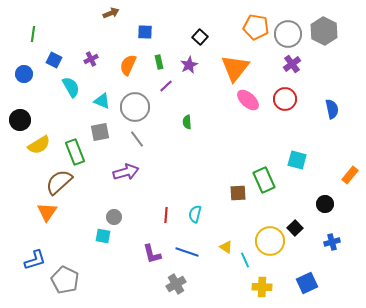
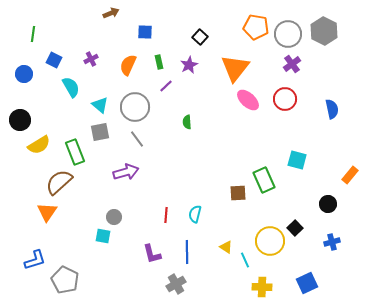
cyan triangle at (102, 101): moved 2 px left, 4 px down; rotated 18 degrees clockwise
black circle at (325, 204): moved 3 px right
blue line at (187, 252): rotated 70 degrees clockwise
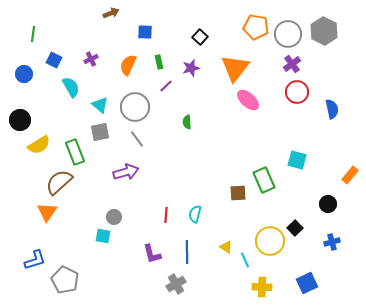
purple star at (189, 65): moved 2 px right, 3 px down; rotated 12 degrees clockwise
red circle at (285, 99): moved 12 px right, 7 px up
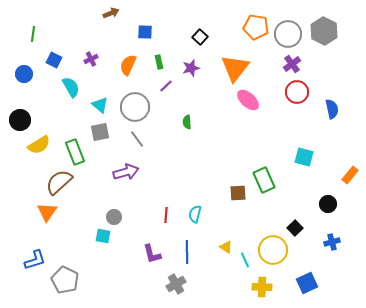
cyan square at (297, 160): moved 7 px right, 3 px up
yellow circle at (270, 241): moved 3 px right, 9 px down
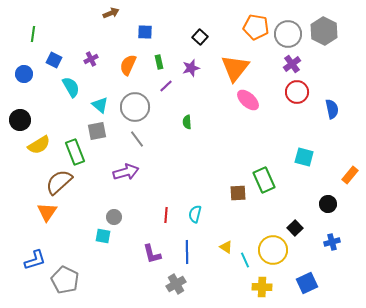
gray square at (100, 132): moved 3 px left, 1 px up
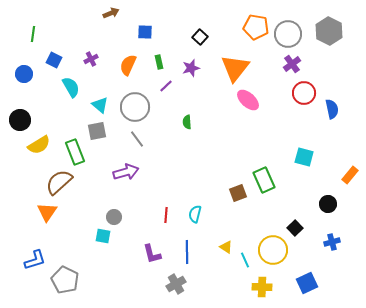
gray hexagon at (324, 31): moved 5 px right
red circle at (297, 92): moved 7 px right, 1 px down
brown square at (238, 193): rotated 18 degrees counterclockwise
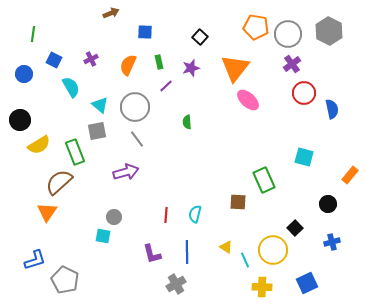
brown square at (238, 193): moved 9 px down; rotated 24 degrees clockwise
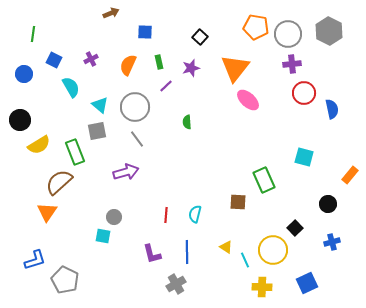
purple cross at (292, 64): rotated 30 degrees clockwise
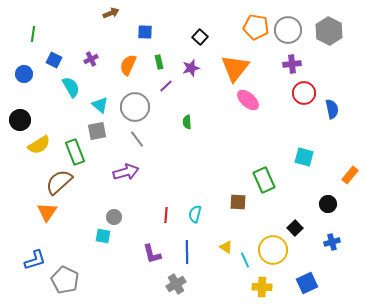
gray circle at (288, 34): moved 4 px up
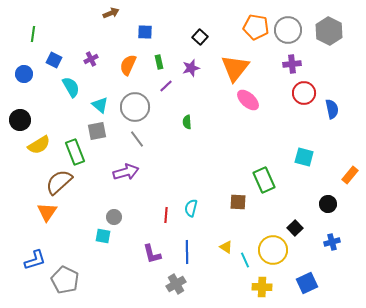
cyan semicircle at (195, 214): moved 4 px left, 6 px up
